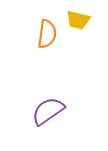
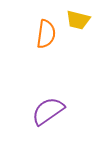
orange semicircle: moved 1 px left
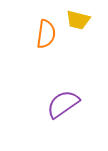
purple semicircle: moved 15 px right, 7 px up
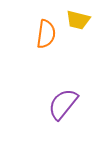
purple semicircle: rotated 16 degrees counterclockwise
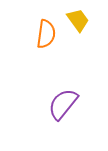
yellow trapezoid: rotated 140 degrees counterclockwise
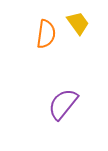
yellow trapezoid: moved 3 px down
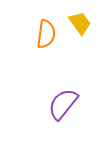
yellow trapezoid: moved 2 px right
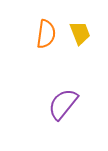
yellow trapezoid: moved 10 px down; rotated 15 degrees clockwise
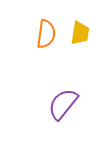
yellow trapezoid: rotated 30 degrees clockwise
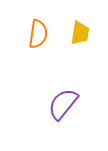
orange semicircle: moved 8 px left
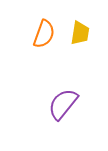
orange semicircle: moved 6 px right; rotated 12 degrees clockwise
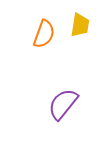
yellow trapezoid: moved 8 px up
